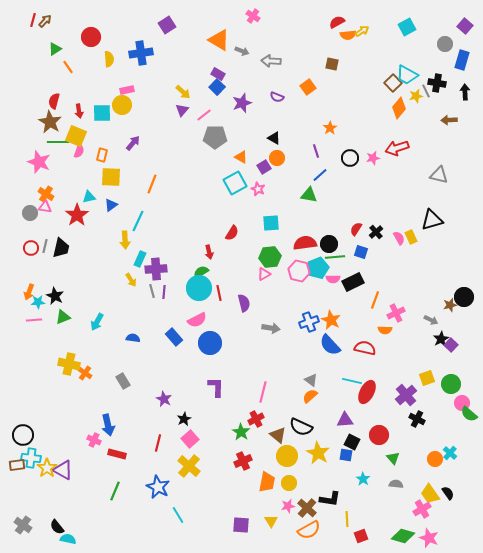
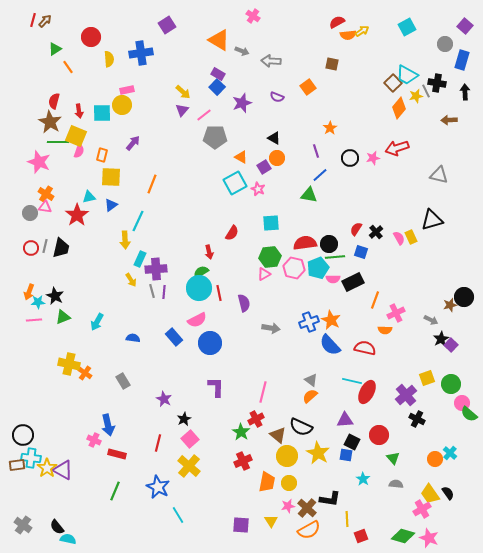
pink hexagon at (299, 271): moved 5 px left, 3 px up
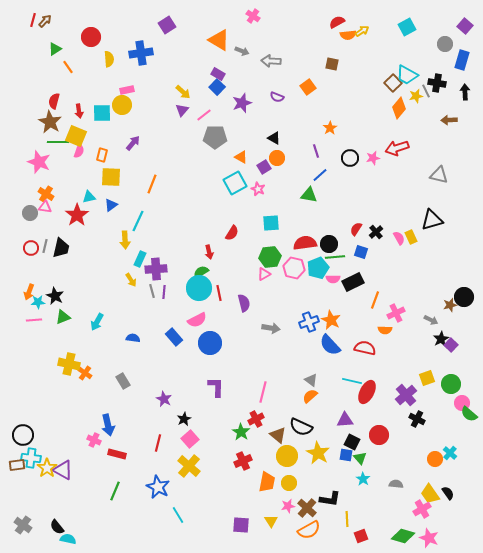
green triangle at (393, 458): moved 33 px left
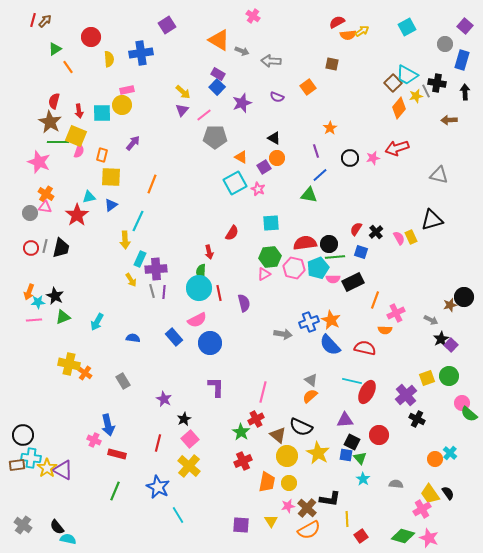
green semicircle at (201, 272): rotated 56 degrees counterclockwise
gray arrow at (271, 328): moved 12 px right, 6 px down
green circle at (451, 384): moved 2 px left, 8 px up
red square at (361, 536): rotated 16 degrees counterclockwise
